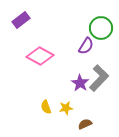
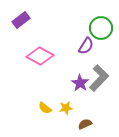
yellow semicircle: moved 1 px left, 1 px down; rotated 32 degrees counterclockwise
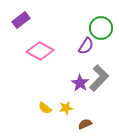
pink diamond: moved 5 px up
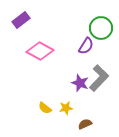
purple star: rotated 12 degrees counterclockwise
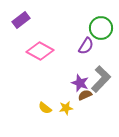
gray L-shape: moved 2 px right, 1 px down
brown semicircle: moved 29 px up
